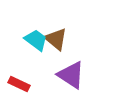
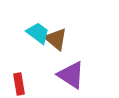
cyan trapezoid: moved 2 px right, 7 px up
red rectangle: rotated 55 degrees clockwise
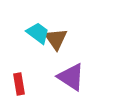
brown triangle: rotated 15 degrees clockwise
purple triangle: moved 2 px down
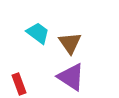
brown triangle: moved 14 px right, 4 px down
red rectangle: rotated 10 degrees counterclockwise
